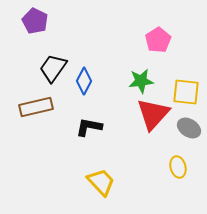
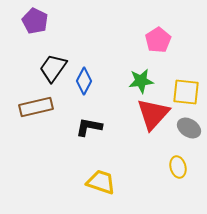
yellow trapezoid: rotated 28 degrees counterclockwise
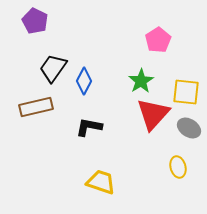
green star: rotated 25 degrees counterclockwise
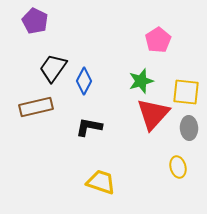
green star: rotated 15 degrees clockwise
gray ellipse: rotated 55 degrees clockwise
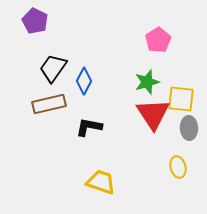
green star: moved 6 px right, 1 px down
yellow square: moved 5 px left, 7 px down
brown rectangle: moved 13 px right, 3 px up
red triangle: rotated 15 degrees counterclockwise
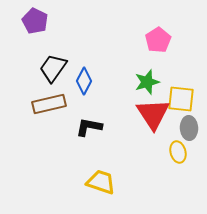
yellow ellipse: moved 15 px up
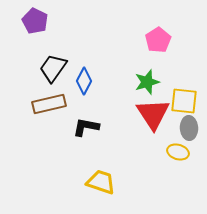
yellow square: moved 3 px right, 2 px down
black L-shape: moved 3 px left
yellow ellipse: rotated 60 degrees counterclockwise
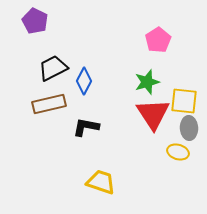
black trapezoid: rotated 28 degrees clockwise
